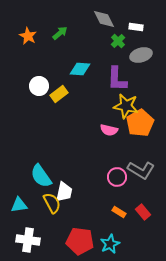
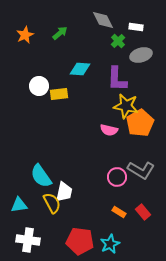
gray diamond: moved 1 px left, 1 px down
orange star: moved 3 px left, 1 px up; rotated 18 degrees clockwise
yellow rectangle: rotated 30 degrees clockwise
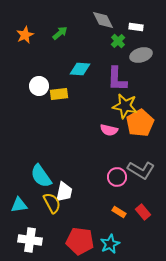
yellow star: moved 1 px left
white cross: moved 2 px right
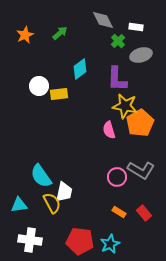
cyan diamond: rotated 40 degrees counterclockwise
pink semicircle: rotated 60 degrees clockwise
red rectangle: moved 1 px right, 1 px down
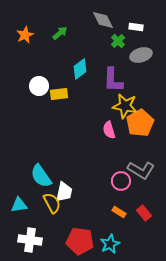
purple L-shape: moved 4 px left, 1 px down
pink circle: moved 4 px right, 4 px down
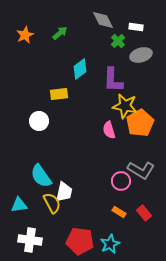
white circle: moved 35 px down
